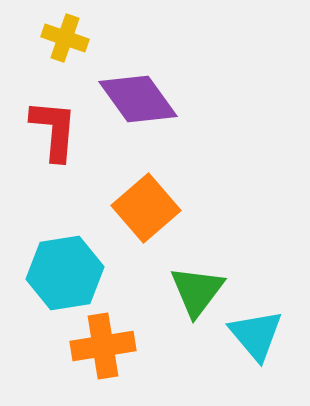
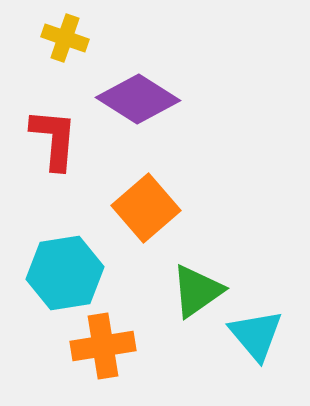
purple diamond: rotated 22 degrees counterclockwise
red L-shape: moved 9 px down
green triangle: rotated 18 degrees clockwise
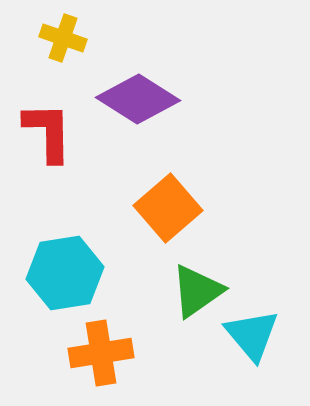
yellow cross: moved 2 px left
red L-shape: moved 6 px left, 7 px up; rotated 6 degrees counterclockwise
orange square: moved 22 px right
cyan triangle: moved 4 px left
orange cross: moved 2 px left, 7 px down
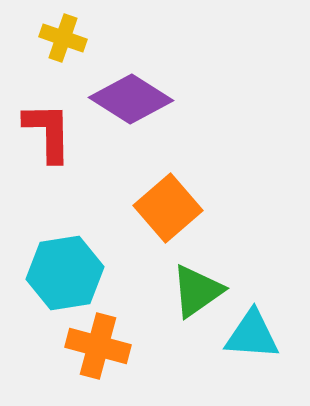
purple diamond: moved 7 px left
cyan triangle: rotated 46 degrees counterclockwise
orange cross: moved 3 px left, 7 px up; rotated 24 degrees clockwise
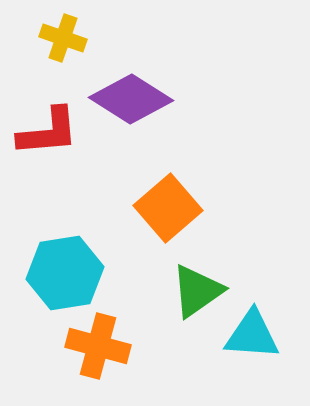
red L-shape: rotated 86 degrees clockwise
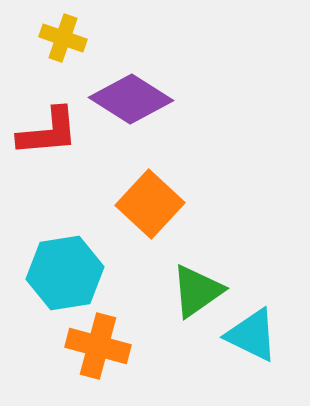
orange square: moved 18 px left, 4 px up; rotated 6 degrees counterclockwise
cyan triangle: rotated 22 degrees clockwise
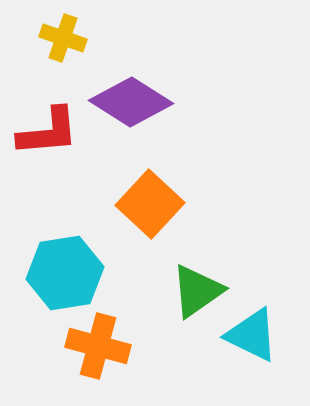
purple diamond: moved 3 px down
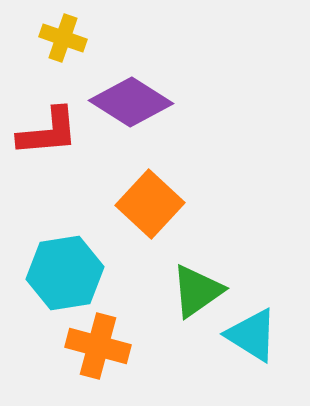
cyan triangle: rotated 6 degrees clockwise
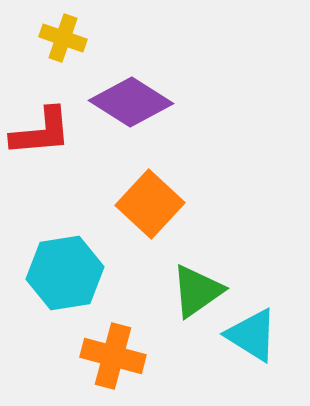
red L-shape: moved 7 px left
orange cross: moved 15 px right, 10 px down
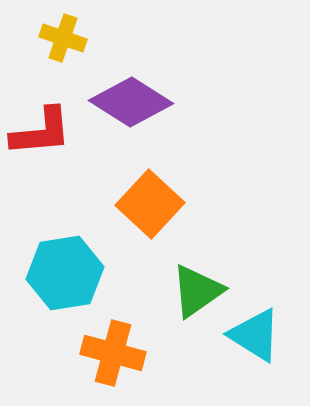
cyan triangle: moved 3 px right
orange cross: moved 3 px up
